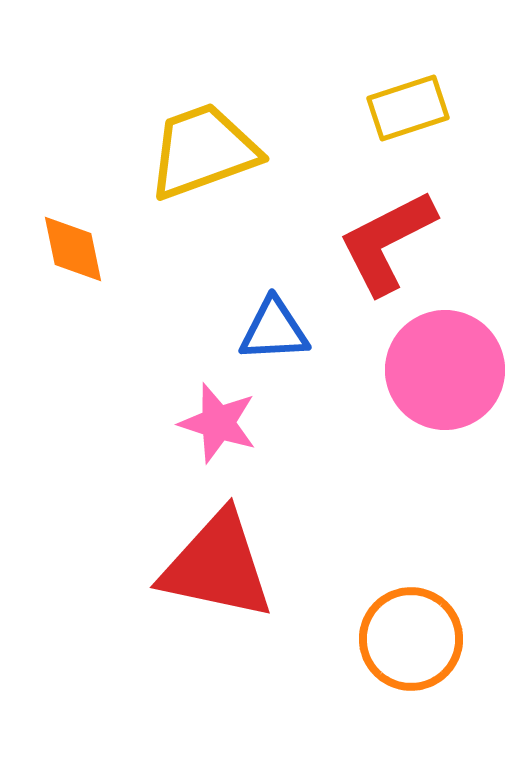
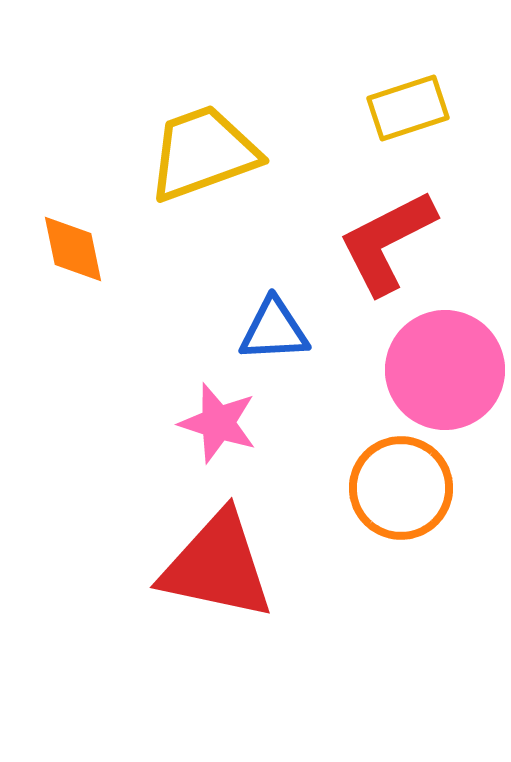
yellow trapezoid: moved 2 px down
orange circle: moved 10 px left, 151 px up
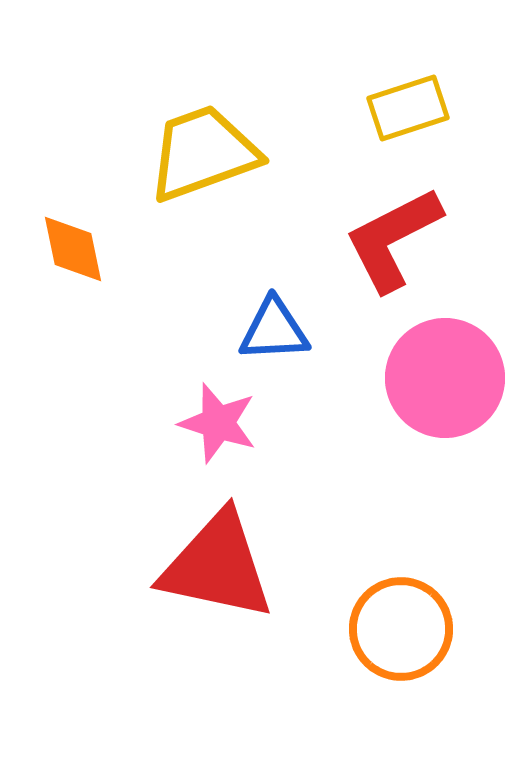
red L-shape: moved 6 px right, 3 px up
pink circle: moved 8 px down
orange circle: moved 141 px down
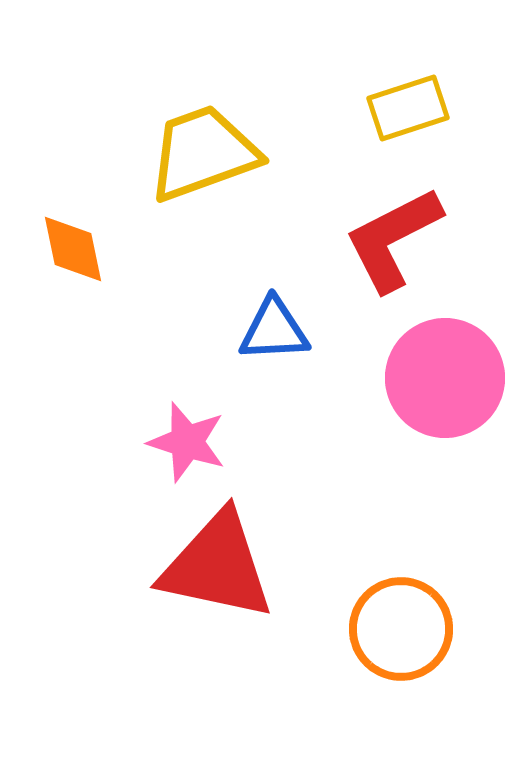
pink star: moved 31 px left, 19 px down
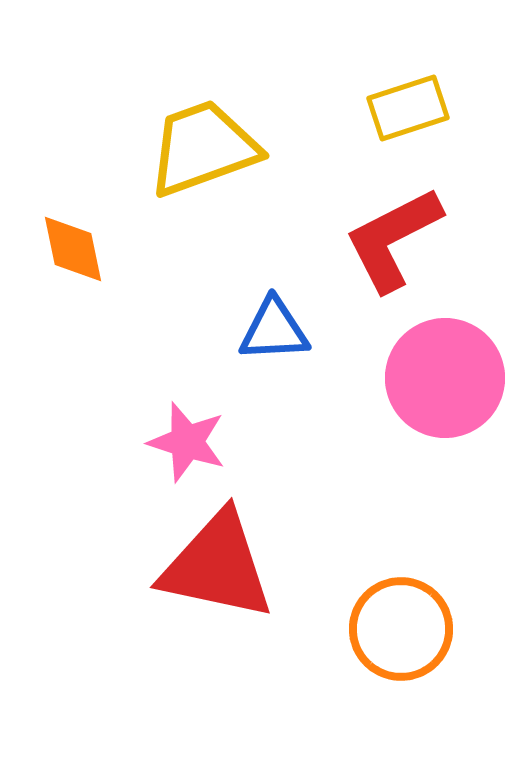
yellow trapezoid: moved 5 px up
